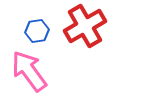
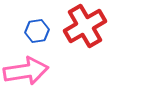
pink arrow: moved 3 px left; rotated 117 degrees clockwise
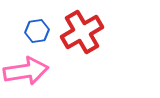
red cross: moved 3 px left, 6 px down
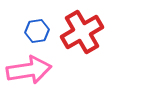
pink arrow: moved 3 px right, 1 px up
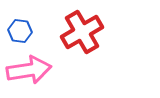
blue hexagon: moved 17 px left; rotated 15 degrees clockwise
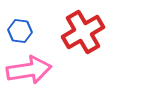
red cross: moved 1 px right
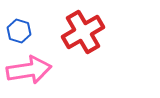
blue hexagon: moved 1 px left; rotated 10 degrees clockwise
